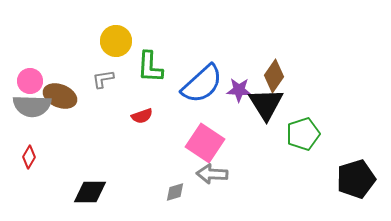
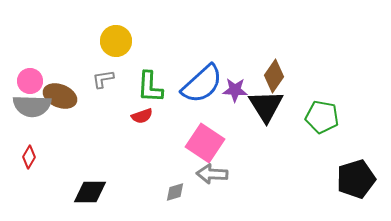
green L-shape: moved 20 px down
purple star: moved 4 px left
black triangle: moved 2 px down
green pentagon: moved 19 px right, 17 px up; rotated 28 degrees clockwise
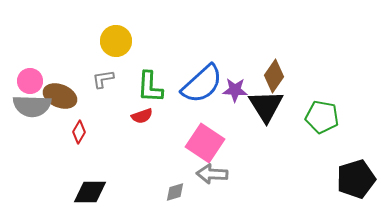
red diamond: moved 50 px right, 25 px up
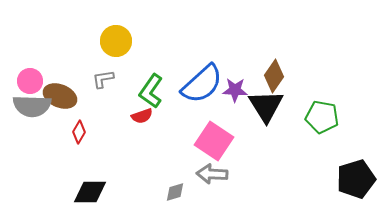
green L-shape: moved 1 px right, 4 px down; rotated 32 degrees clockwise
pink square: moved 9 px right, 2 px up
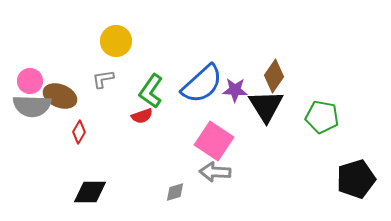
gray arrow: moved 3 px right, 2 px up
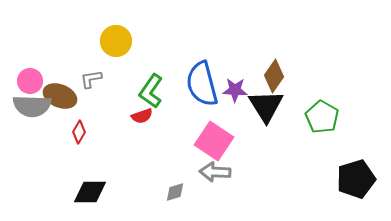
gray L-shape: moved 12 px left
blue semicircle: rotated 117 degrees clockwise
green pentagon: rotated 20 degrees clockwise
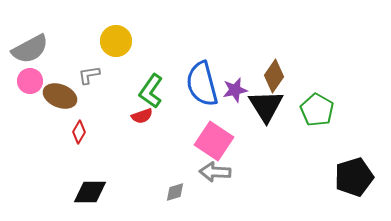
gray L-shape: moved 2 px left, 4 px up
purple star: rotated 15 degrees counterclockwise
gray semicircle: moved 2 px left, 57 px up; rotated 30 degrees counterclockwise
green pentagon: moved 5 px left, 7 px up
black pentagon: moved 2 px left, 2 px up
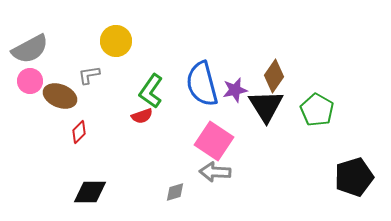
red diamond: rotated 15 degrees clockwise
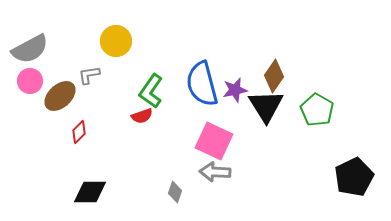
brown ellipse: rotated 64 degrees counterclockwise
pink square: rotated 9 degrees counterclockwise
black pentagon: rotated 9 degrees counterclockwise
gray diamond: rotated 55 degrees counterclockwise
